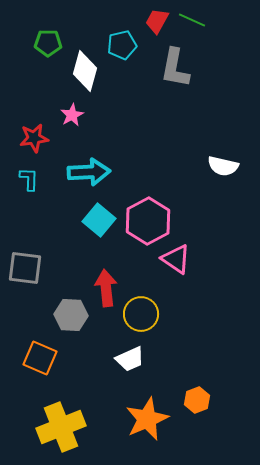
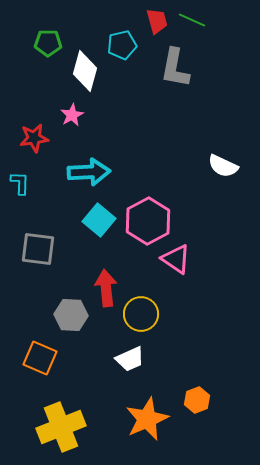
red trapezoid: rotated 136 degrees clockwise
white semicircle: rotated 12 degrees clockwise
cyan L-shape: moved 9 px left, 4 px down
gray square: moved 13 px right, 19 px up
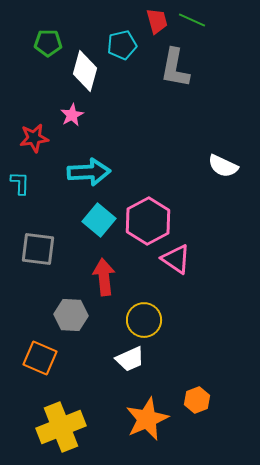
red arrow: moved 2 px left, 11 px up
yellow circle: moved 3 px right, 6 px down
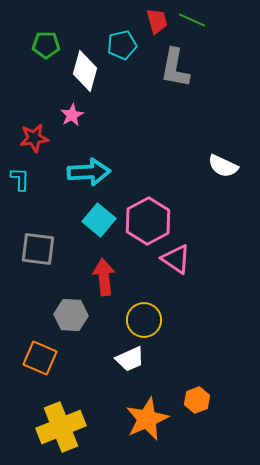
green pentagon: moved 2 px left, 2 px down
cyan L-shape: moved 4 px up
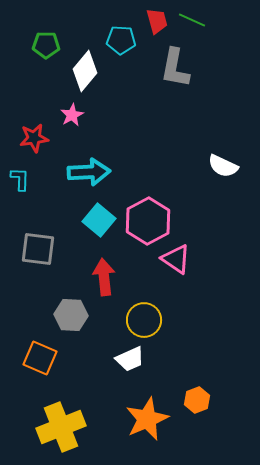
cyan pentagon: moved 1 px left, 5 px up; rotated 16 degrees clockwise
white diamond: rotated 24 degrees clockwise
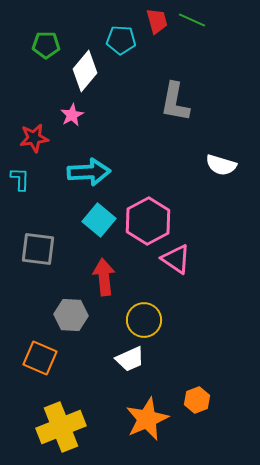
gray L-shape: moved 34 px down
white semicircle: moved 2 px left, 1 px up; rotated 8 degrees counterclockwise
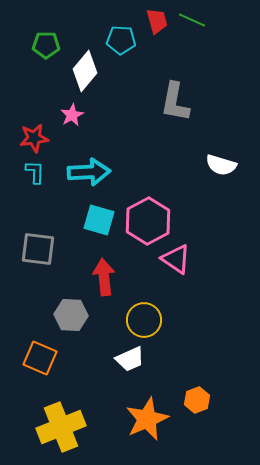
cyan L-shape: moved 15 px right, 7 px up
cyan square: rotated 24 degrees counterclockwise
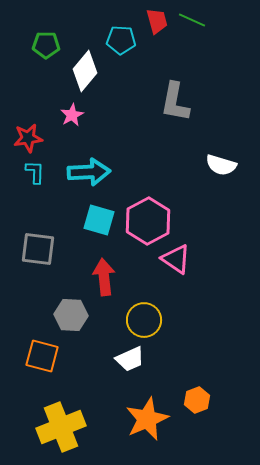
red star: moved 6 px left
orange square: moved 2 px right, 2 px up; rotated 8 degrees counterclockwise
